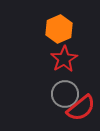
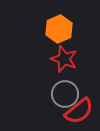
red star: rotated 20 degrees counterclockwise
red semicircle: moved 2 px left, 3 px down
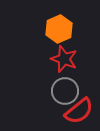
gray circle: moved 3 px up
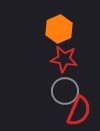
red star: rotated 12 degrees counterclockwise
red semicircle: rotated 28 degrees counterclockwise
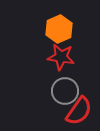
red star: moved 3 px left, 2 px up
red semicircle: rotated 12 degrees clockwise
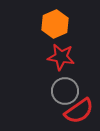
orange hexagon: moved 4 px left, 5 px up
red semicircle: rotated 20 degrees clockwise
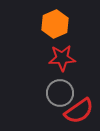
red star: moved 1 px right, 1 px down; rotated 12 degrees counterclockwise
gray circle: moved 5 px left, 2 px down
